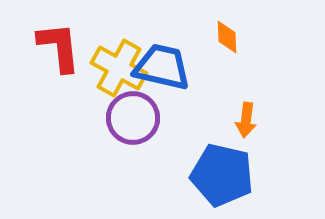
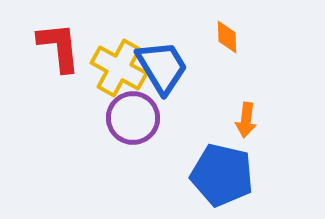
blue trapezoid: rotated 46 degrees clockwise
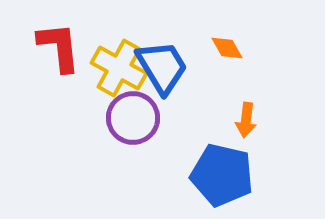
orange diamond: moved 11 px down; rotated 28 degrees counterclockwise
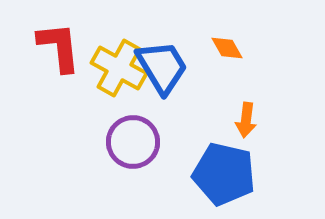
purple circle: moved 24 px down
blue pentagon: moved 2 px right, 1 px up
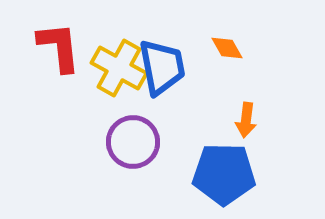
blue trapezoid: rotated 20 degrees clockwise
blue pentagon: rotated 12 degrees counterclockwise
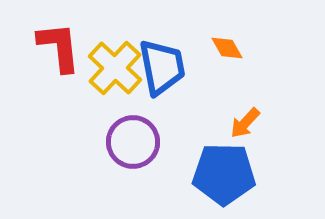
yellow cross: moved 4 px left; rotated 14 degrees clockwise
orange arrow: moved 1 px left, 3 px down; rotated 36 degrees clockwise
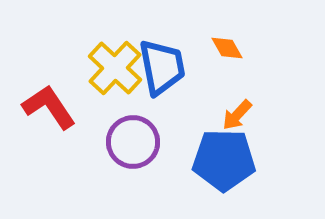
red L-shape: moved 10 px left, 60 px down; rotated 28 degrees counterclockwise
orange arrow: moved 8 px left, 8 px up
blue pentagon: moved 14 px up
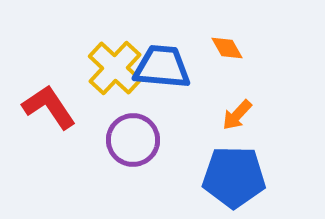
blue trapezoid: rotated 74 degrees counterclockwise
purple circle: moved 2 px up
blue pentagon: moved 10 px right, 17 px down
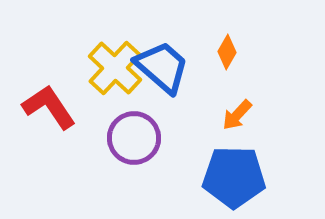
orange diamond: moved 4 px down; rotated 60 degrees clockwise
blue trapezoid: rotated 36 degrees clockwise
purple circle: moved 1 px right, 2 px up
